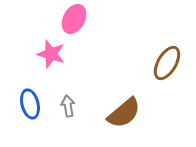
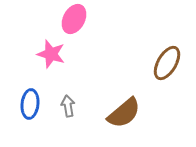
blue ellipse: rotated 20 degrees clockwise
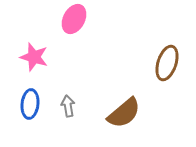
pink star: moved 17 px left, 3 px down
brown ellipse: rotated 12 degrees counterclockwise
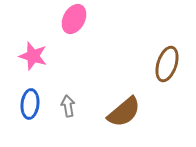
pink star: moved 1 px left, 1 px up
brown ellipse: moved 1 px down
brown semicircle: moved 1 px up
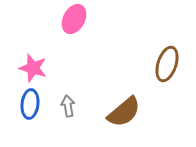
pink star: moved 12 px down
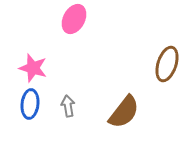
brown semicircle: rotated 12 degrees counterclockwise
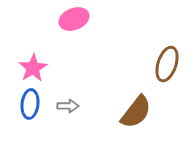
pink ellipse: rotated 40 degrees clockwise
pink star: rotated 24 degrees clockwise
gray arrow: rotated 100 degrees clockwise
brown semicircle: moved 12 px right
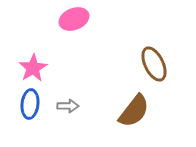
brown ellipse: moved 13 px left; rotated 44 degrees counterclockwise
brown semicircle: moved 2 px left, 1 px up
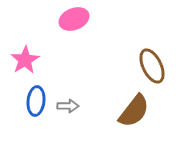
brown ellipse: moved 2 px left, 2 px down
pink star: moved 8 px left, 8 px up
blue ellipse: moved 6 px right, 3 px up
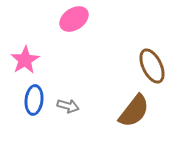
pink ellipse: rotated 12 degrees counterclockwise
blue ellipse: moved 2 px left, 1 px up
gray arrow: rotated 15 degrees clockwise
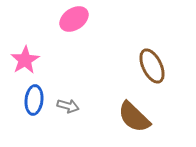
brown semicircle: moved 6 px down; rotated 96 degrees clockwise
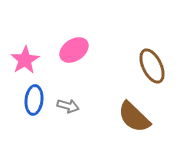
pink ellipse: moved 31 px down
